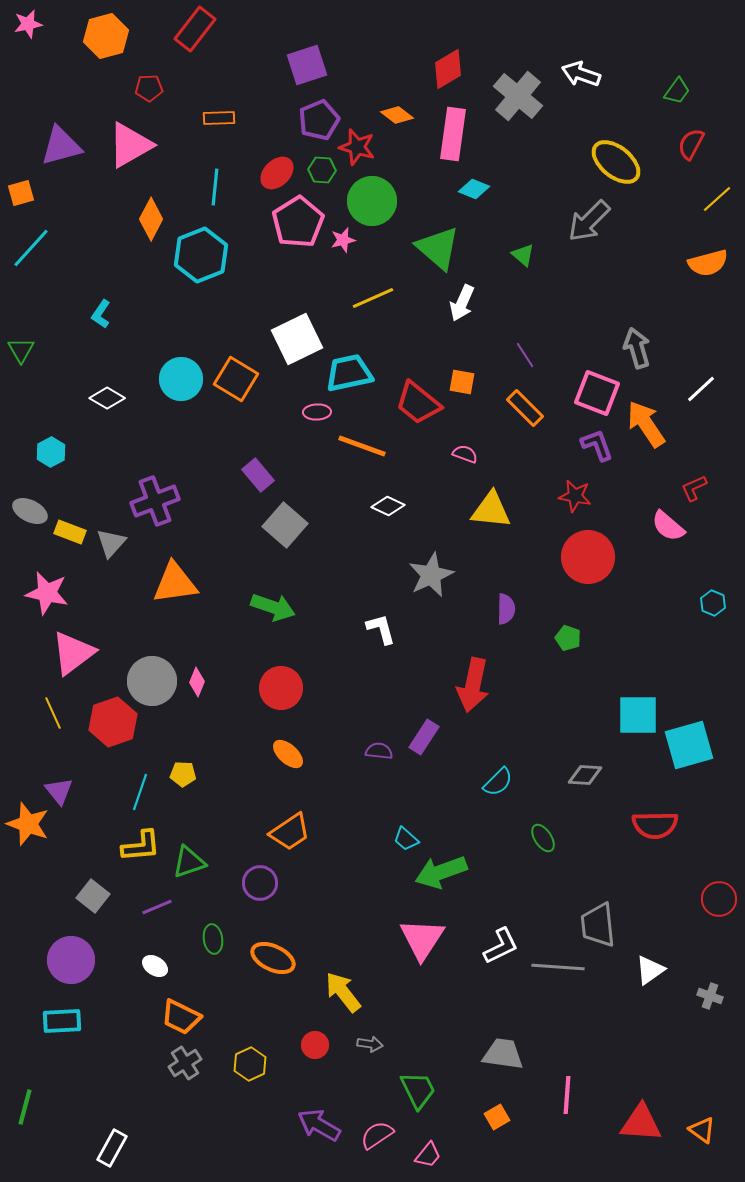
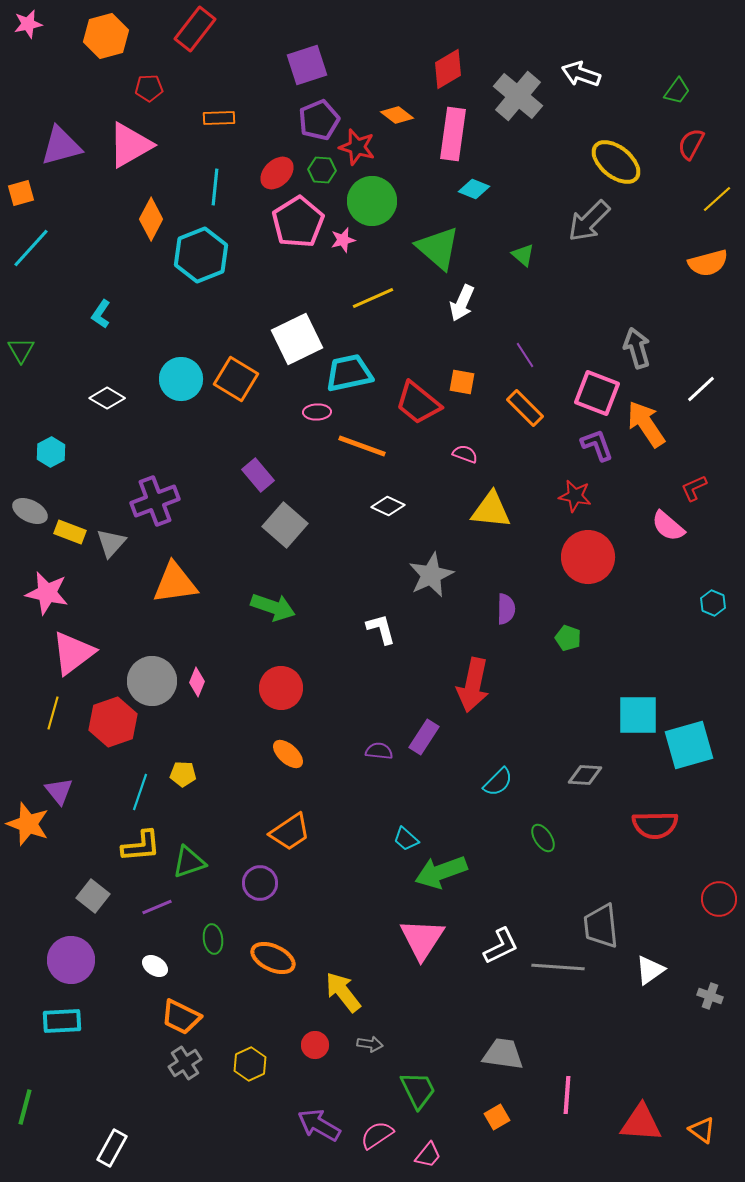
yellow line at (53, 713): rotated 40 degrees clockwise
gray trapezoid at (598, 925): moved 3 px right, 1 px down
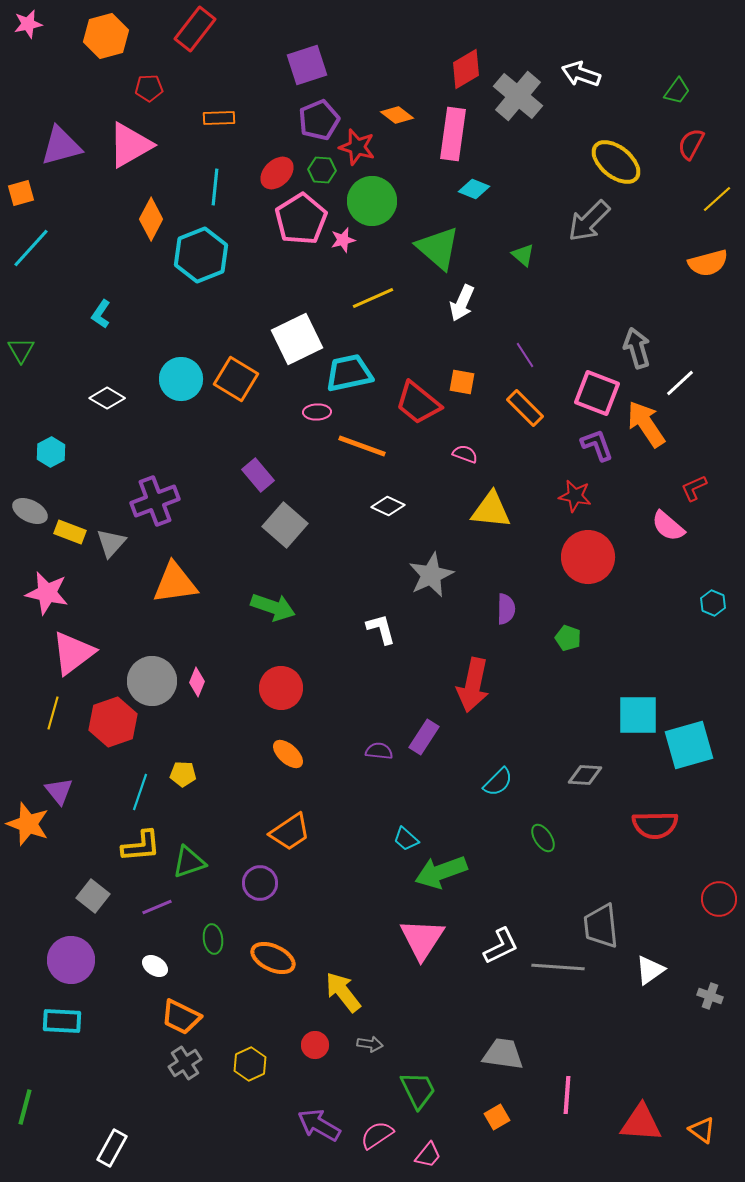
red diamond at (448, 69): moved 18 px right
pink pentagon at (298, 222): moved 3 px right, 3 px up
white line at (701, 389): moved 21 px left, 6 px up
cyan rectangle at (62, 1021): rotated 6 degrees clockwise
